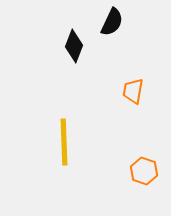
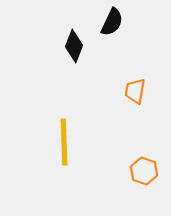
orange trapezoid: moved 2 px right
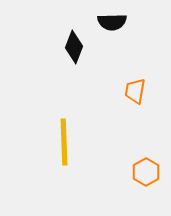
black semicircle: rotated 64 degrees clockwise
black diamond: moved 1 px down
orange hexagon: moved 2 px right, 1 px down; rotated 12 degrees clockwise
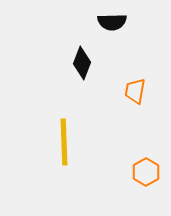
black diamond: moved 8 px right, 16 px down
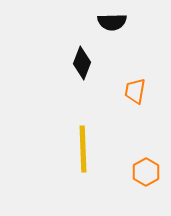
yellow line: moved 19 px right, 7 px down
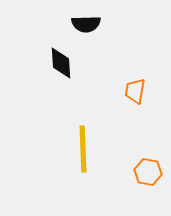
black semicircle: moved 26 px left, 2 px down
black diamond: moved 21 px left; rotated 24 degrees counterclockwise
orange hexagon: moved 2 px right; rotated 20 degrees counterclockwise
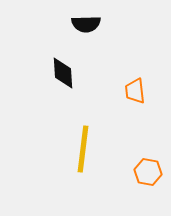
black diamond: moved 2 px right, 10 px down
orange trapezoid: rotated 16 degrees counterclockwise
yellow line: rotated 9 degrees clockwise
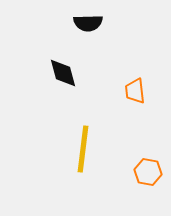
black semicircle: moved 2 px right, 1 px up
black diamond: rotated 12 degrees counterclockwise
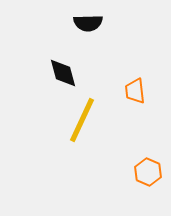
yellow line: moved 1 px left, 29 px up; rotated 18 degrees clockwise
orange hexagon: rotated 12 degrees clockwise
